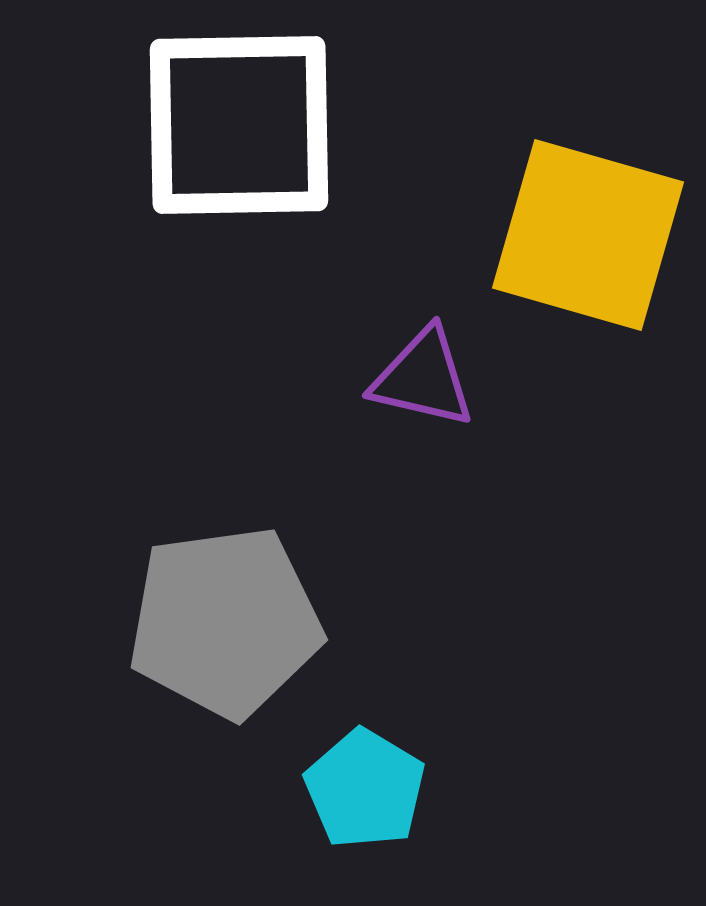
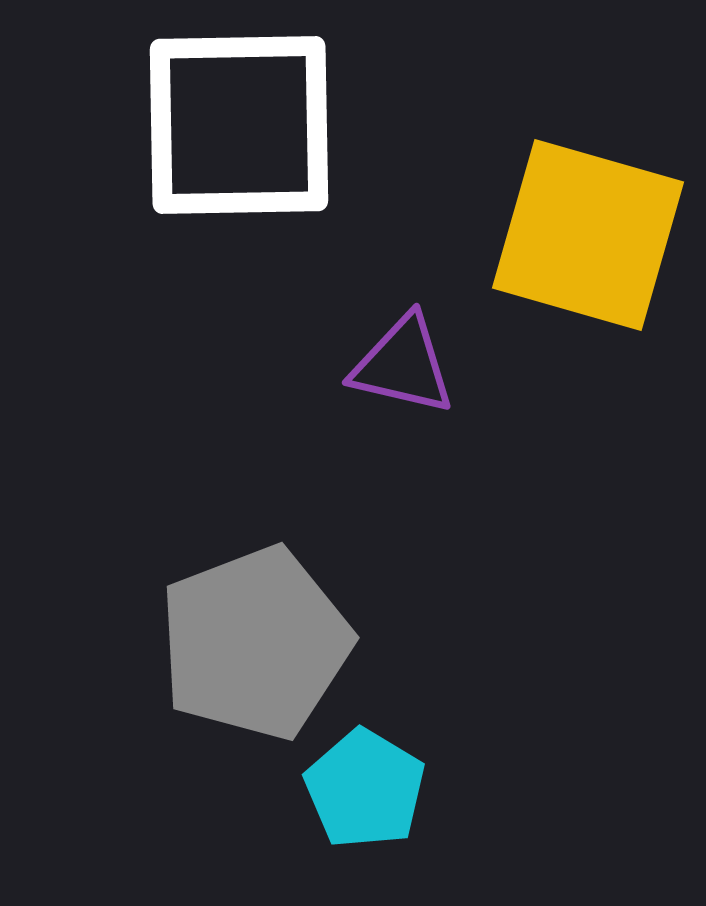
purple triangle: moved 20 px left, 13 px up
gray pentagon: moved 30 px right, 21 px down; rotated 13 degrees counterclockwise
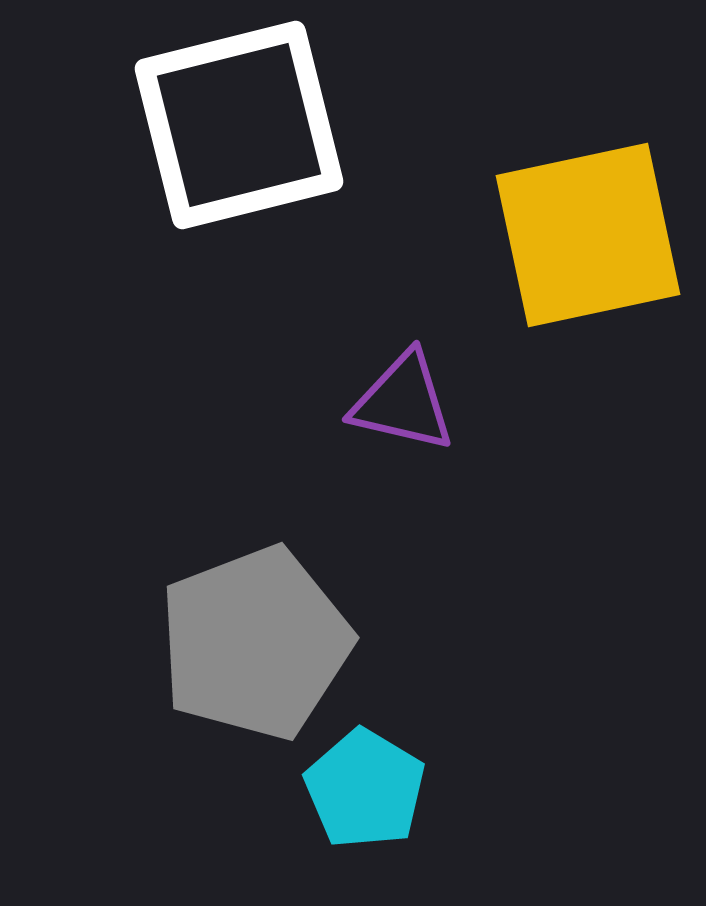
white square: rotated 13 degrees counterclockwise
yellow square: rotated 28 degrees counterclockwise
purple triangle: moved 37 px down
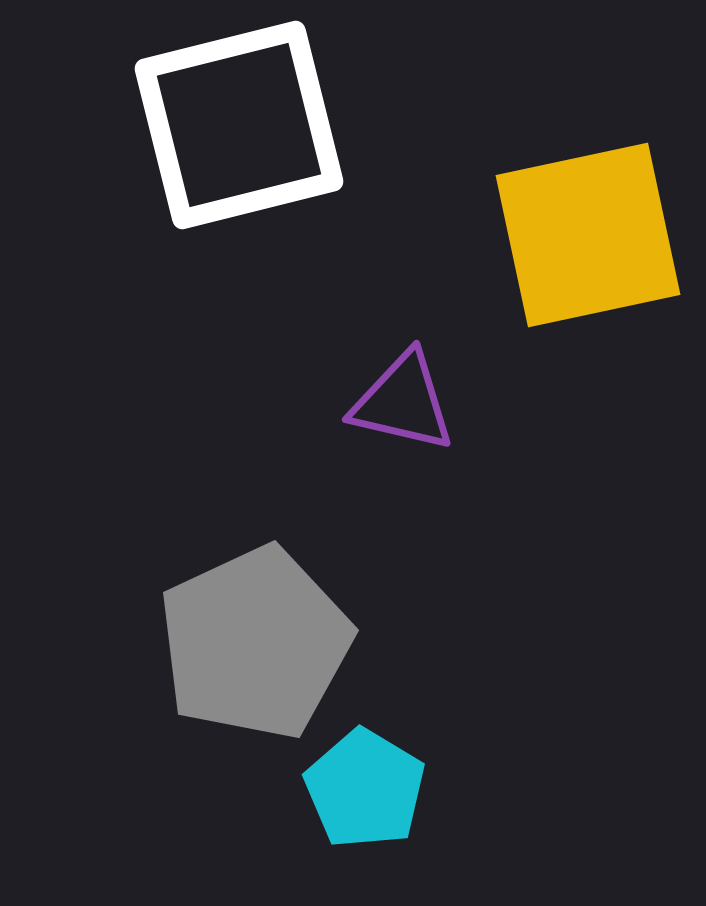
gray pentagon: rotated 4 degrees counterclockwise
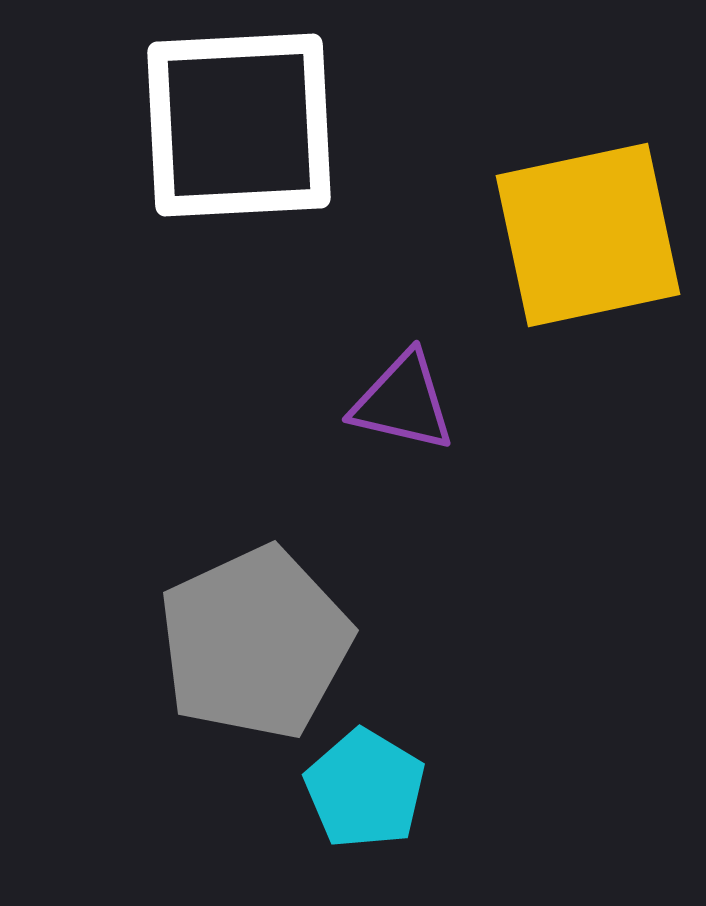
white square: rotated 11 degrees clockwise
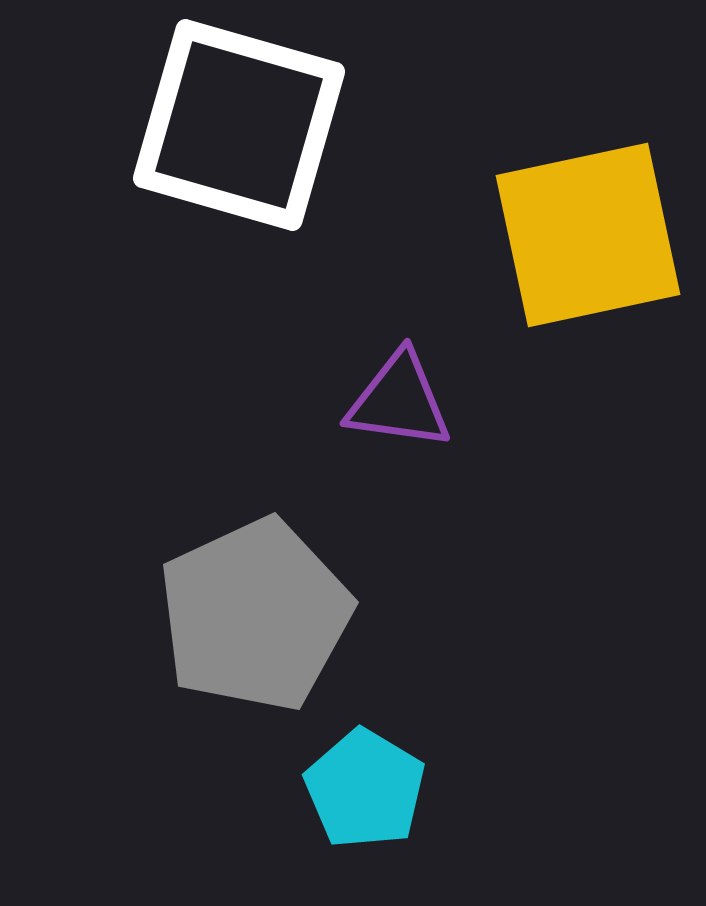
white square: rotated 19 degrees clockwise
purple triangle: moved 4 px left, 1 px up; rotated 5 degrees counterclockwise
gray pentagon: moved 28 px up
